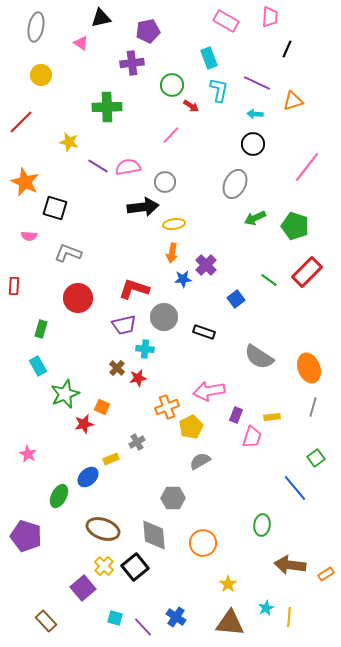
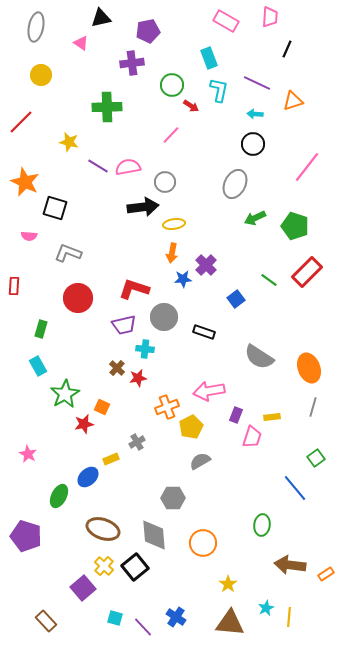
green star at (65, 394): rotated 8 degrees counterclockwise
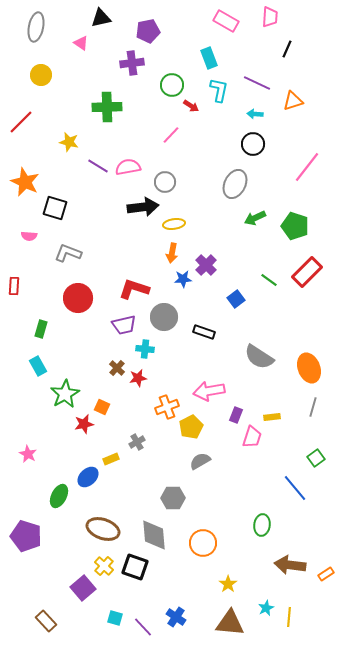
black square at (135, 567): rotated 32 degrees counterclockwise
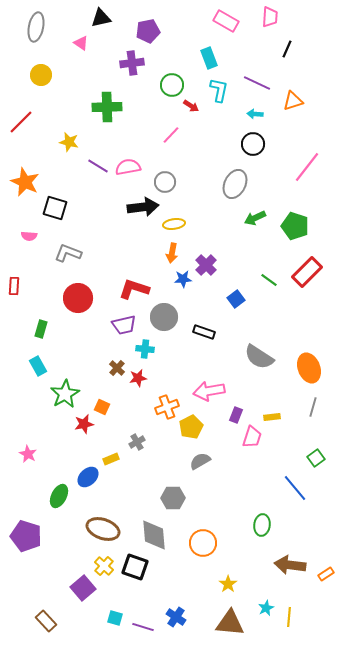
purple line at (143, 627): rotated 30 degrees counterclockwise
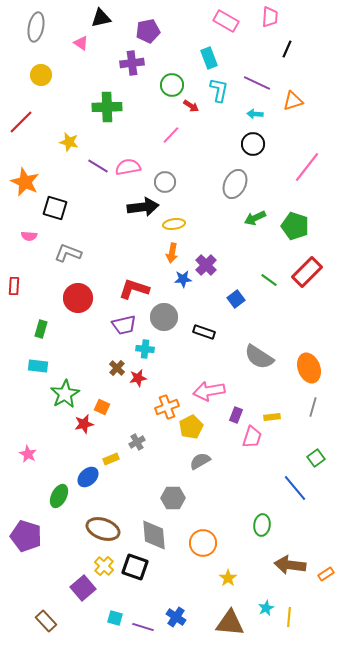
cyan rectangle at (38, 366): rotated 54 degrees counterclockwise
yellow star at (228, 584): moved 6 px up
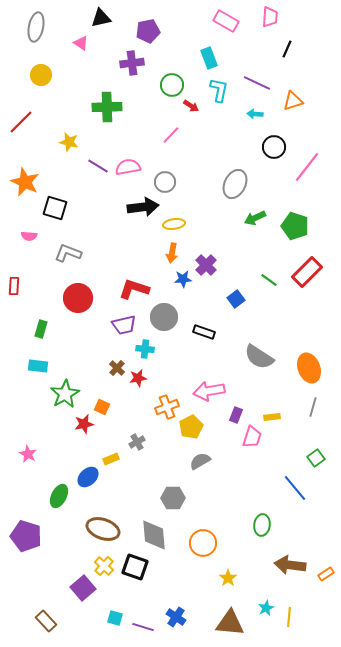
black circle at (253, 144): moved 21 px right, 3 px down
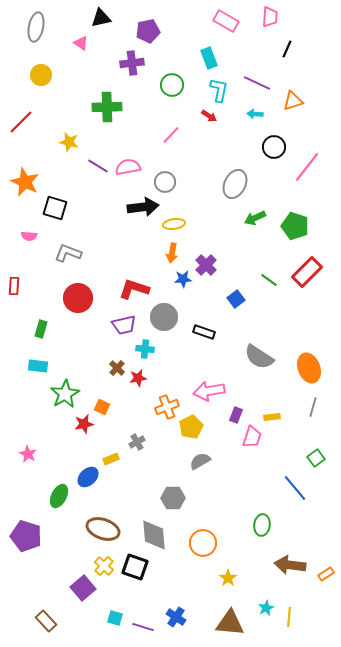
red arrow at (191, 106): moved 18 px right, 10 px down
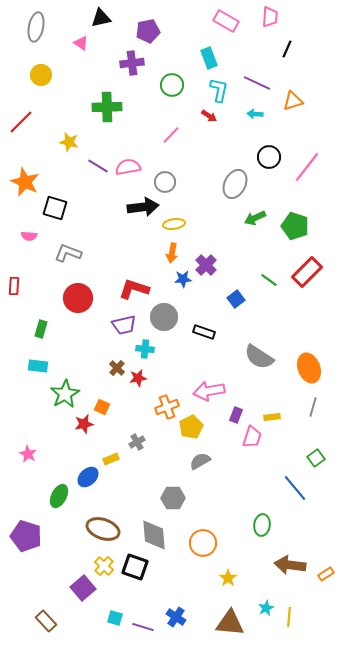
black circle at (274, 147): moved 5 px left, 10 px down
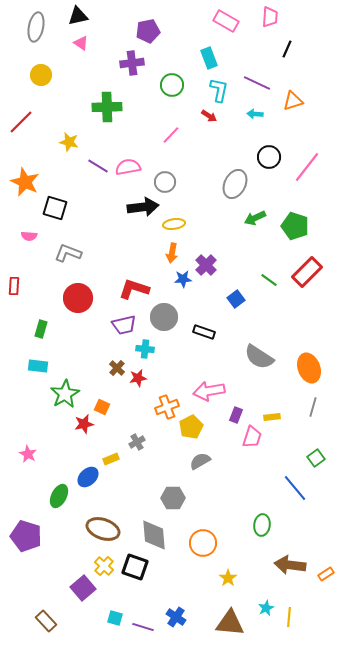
black triangle at (101, 18): moved 23 px left, 2 px up
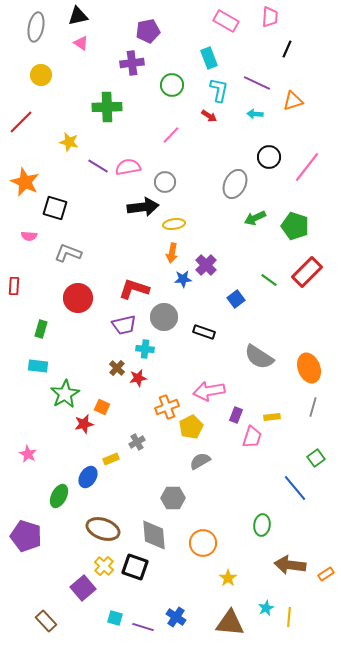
blue ellipse at (88, 477): rotated 15 degrees counterclockwise
